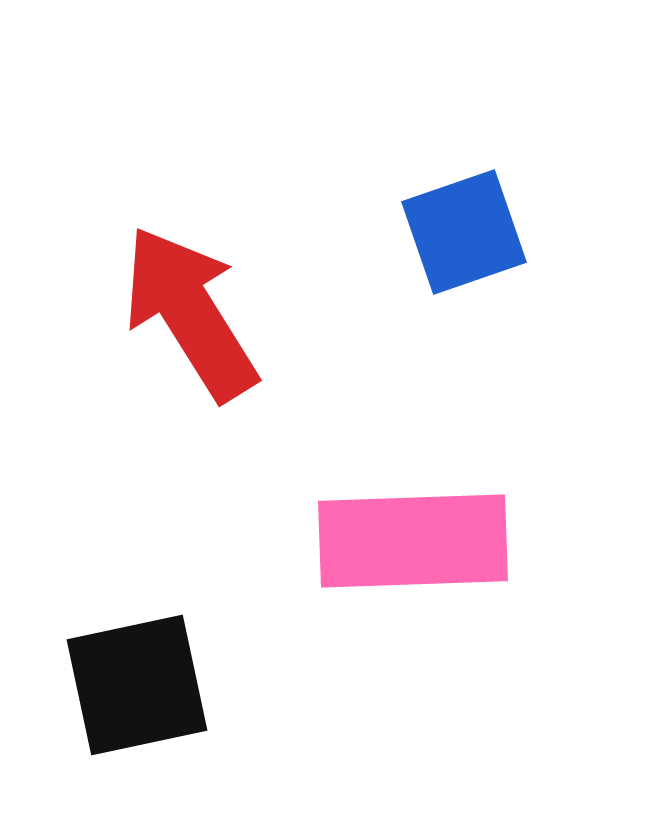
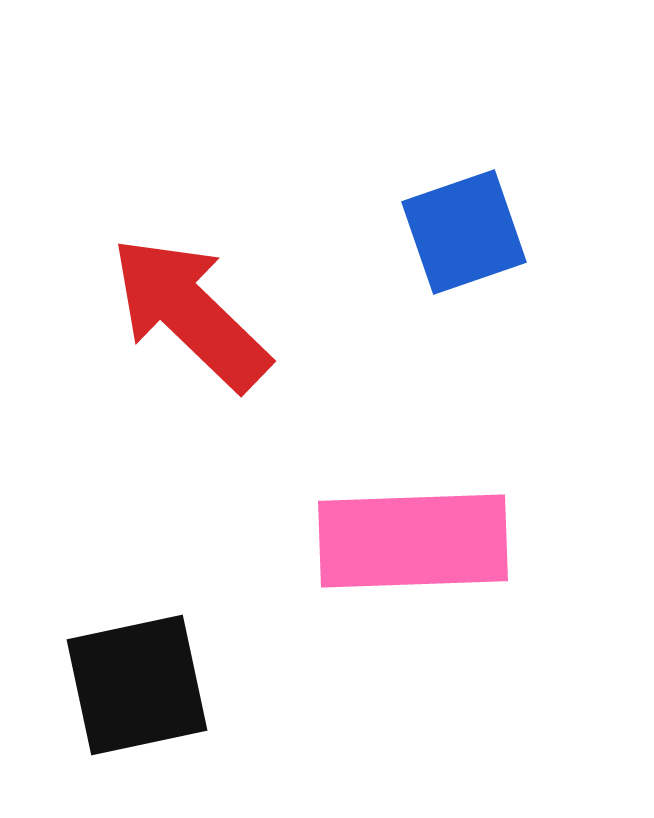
red arrow: rotated 14 degrees counterclockwise
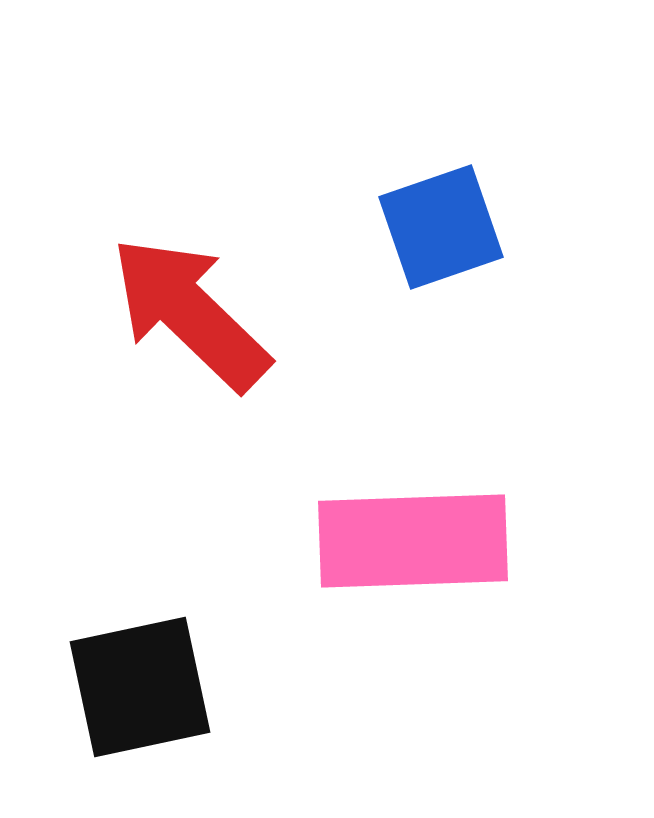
blue square: moved 23 px left, 5 px up
black square: moved 3 px right, 2 px down
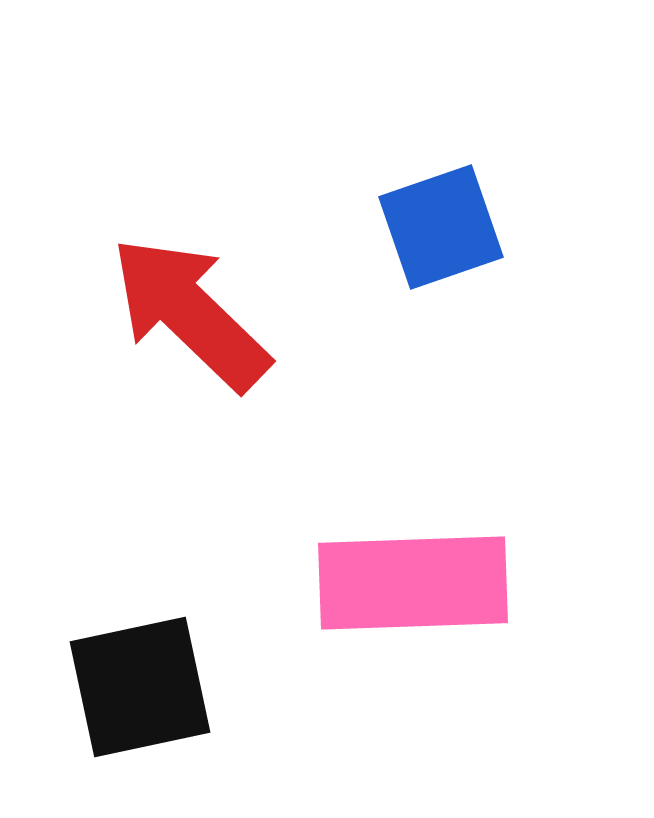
pink rectangle: moved 42 px down
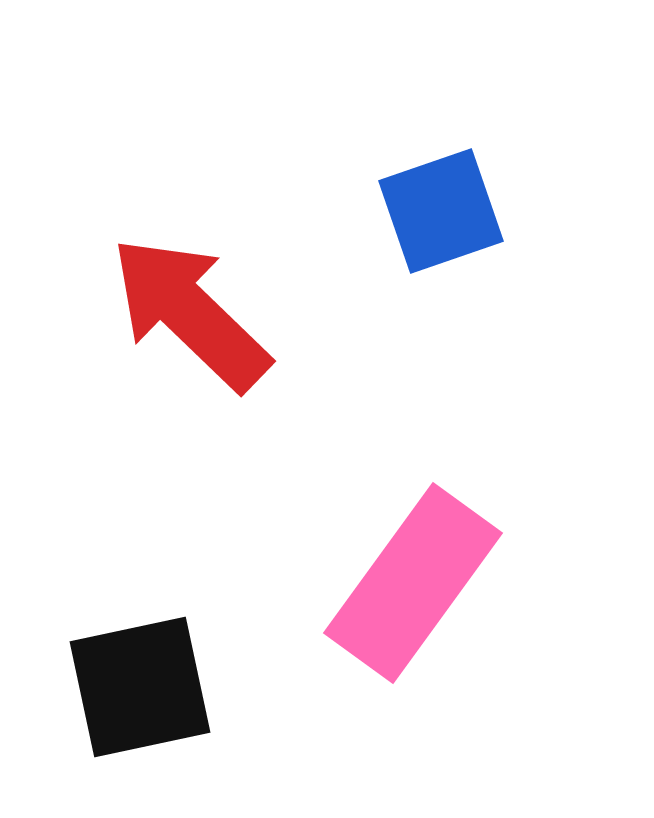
blue square: moved 16 px up
pink rectangle: rotated 52 degrees counterclockwise
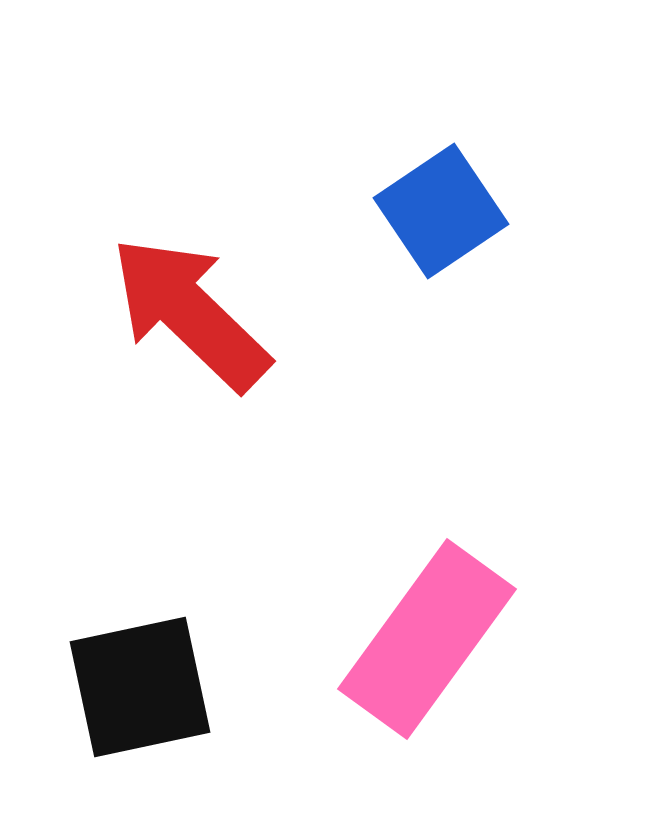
blue square: rotated 15 degrees counterclockwise
pink rectangle: moved 14 px right, 56 px down
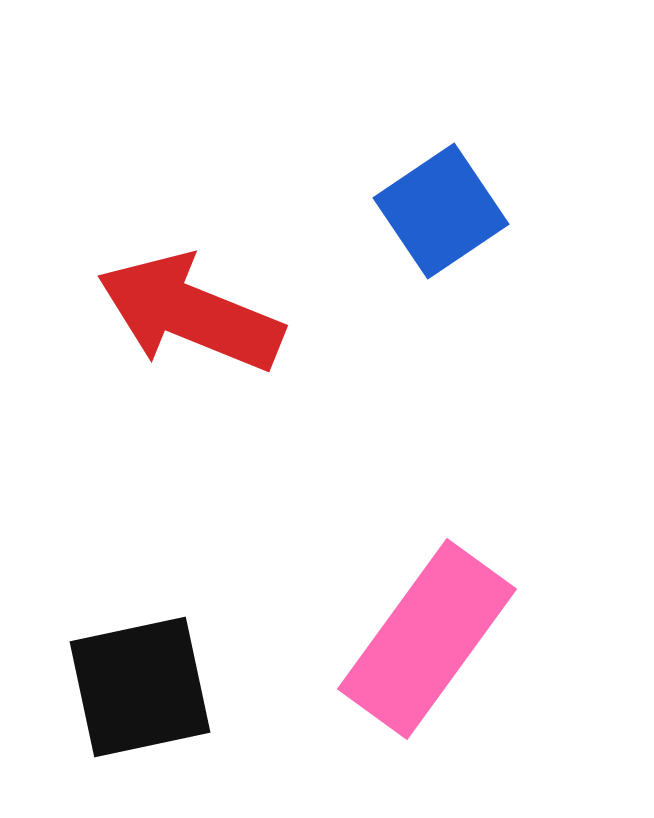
red arrow: rotated 22 degrees counterclockwise
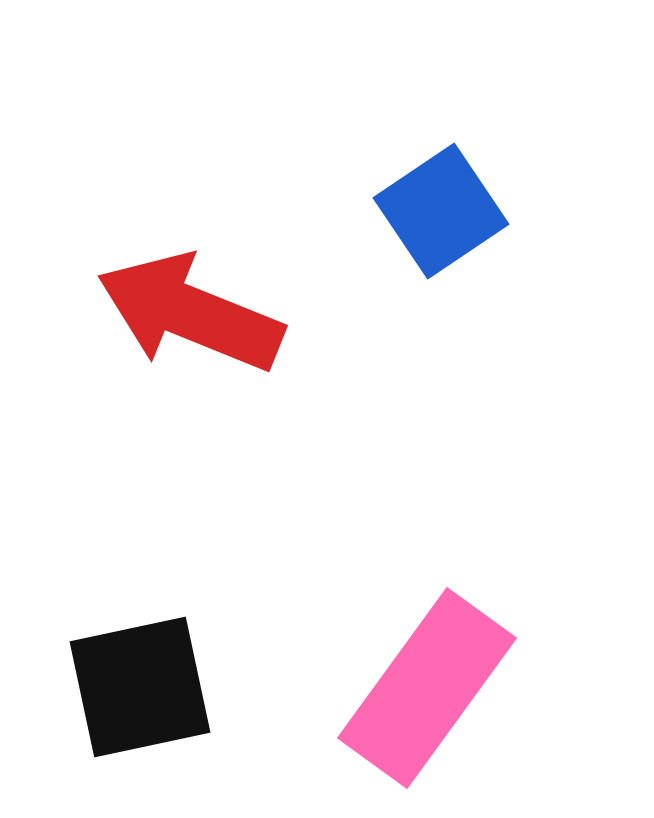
pink rectangle: moved 49 px down
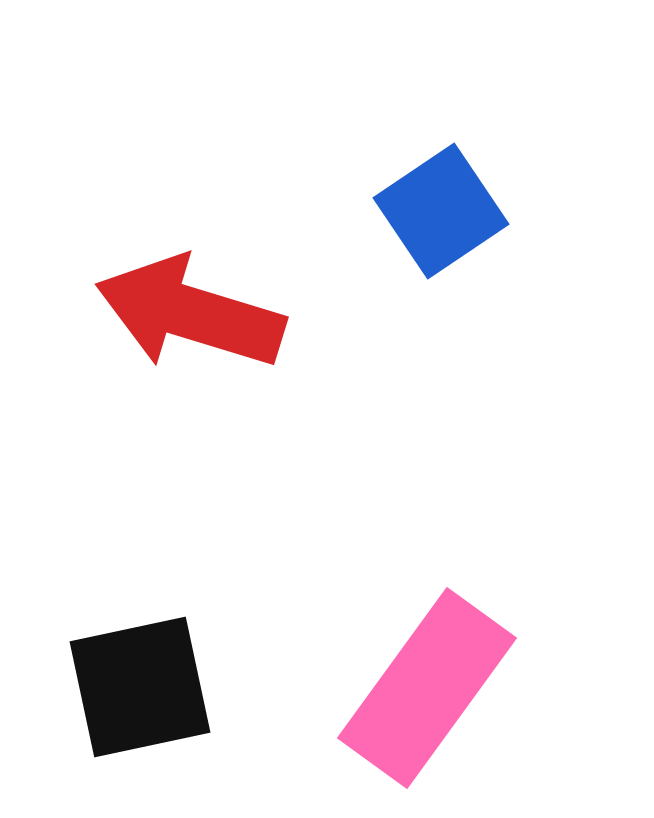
red arrow: rotated 5 degrees counterclockwise
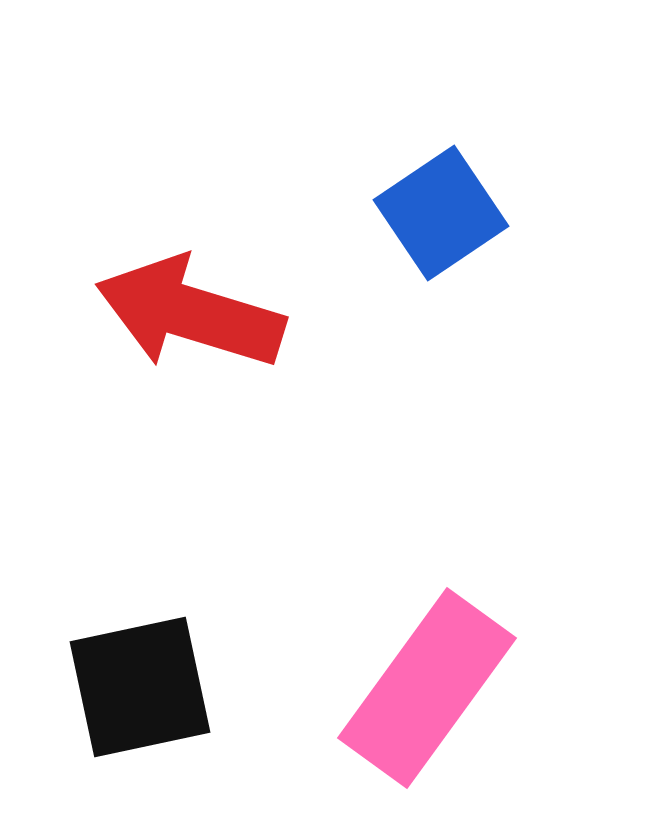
blue square: moved 2 px down
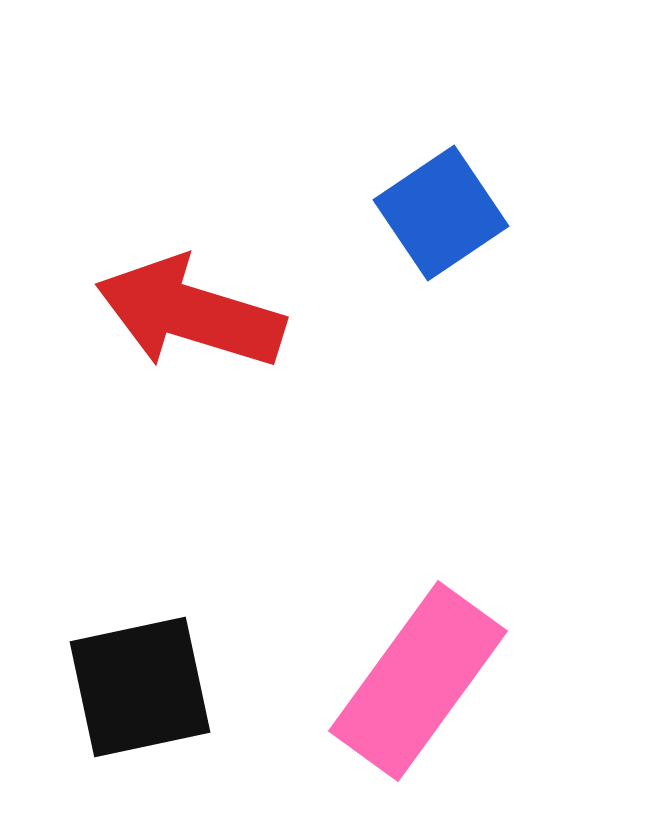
pink rectangle: moved 9 px left, 7 px up
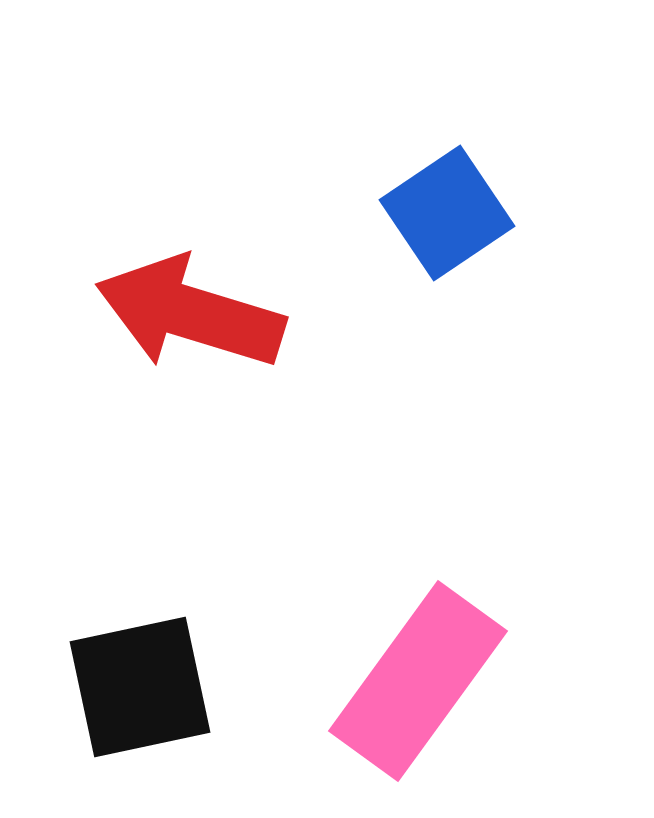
blue square: moved 6 px right
